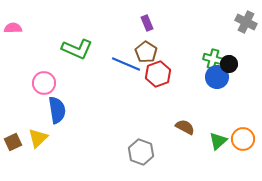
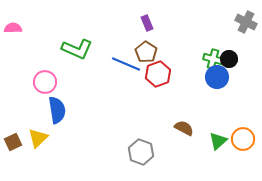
black circle: moved 5 px up
pink circle: moved 1 px right, 1 px up
brown semicircle: moved 1 px left, 1 px down
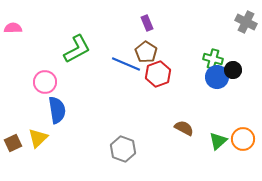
green L-shape: rotated 52 degrees counterclockwise
black circle: moved 4 px right, 11 px down
brown square: moved 1 px down
gray hexagon: moved 18 px left, 3 px up
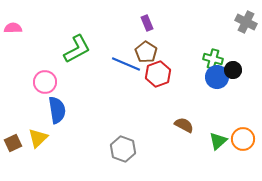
brown semicircle: moved 3 px up
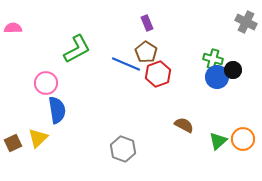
pink circle: moved 1 px right, 1 px down
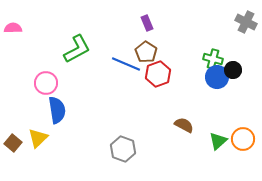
brown square: rotated 24 degrees counterclockwise
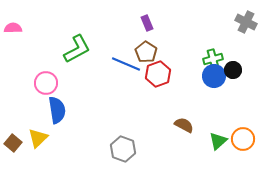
green cross: rotated 30 degrees counterclockwise
blue circle: moved 3 px left, 1 px up
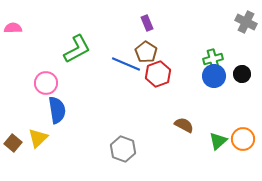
black circle: moved 9 px right, 4 px down
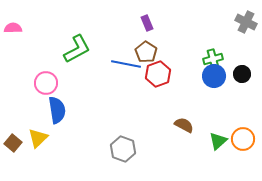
blue line: rotated 12 degrees counterclockwise
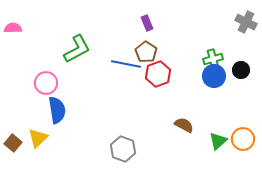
black circle: moved 1 px left, 4 px up
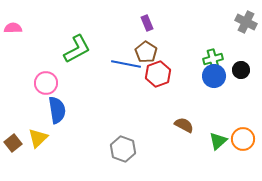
brown square: rotated 12 degrees clockwise
